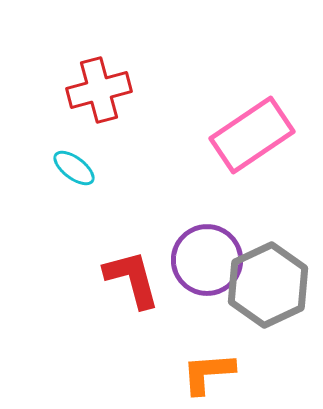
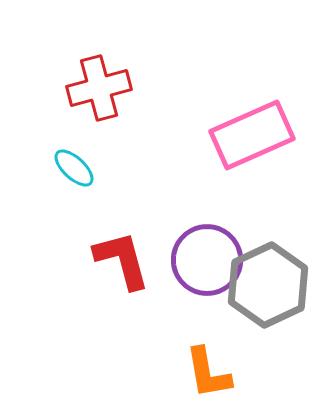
red cross: moved 2 px up
pink rectangle: rotated 10 degrees clockwise
cyan ellipse: rotated 6 degrees clockwise
red L-shape: moved 10 px left, 19 px up
orange L-shape: rotated 96 degrees counterclockwise
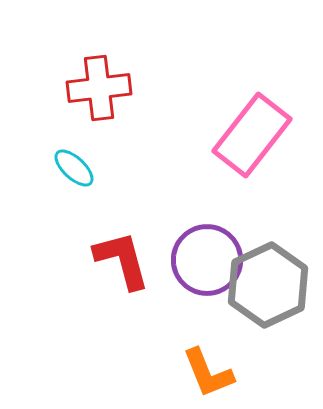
red cross: rotated 8 degrees clockwise
pink rectangle: rotated 28 degrees counterclockwise
orange L-shape: rotated 12 degrees counterclockwise
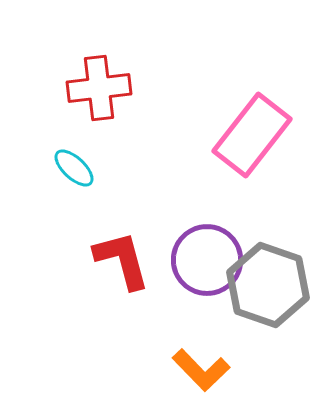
gray hexagon: rotated 16 degrees counterclockwise
orange L-shape: moved 7 px left, 3 px up; rotated 22 degrees counterclockwise
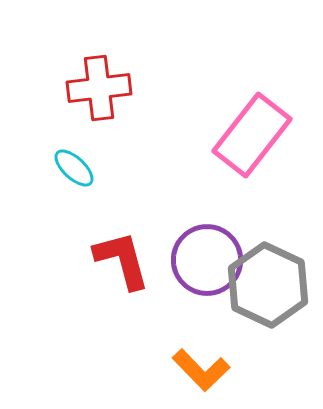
gray hexagon: rotated 6 degrees clockwise
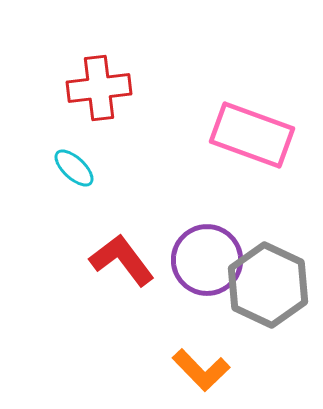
pink rectangle: rotated 72 degrees clockwise
red L-shape: rotated 22 degrees counterclockwise
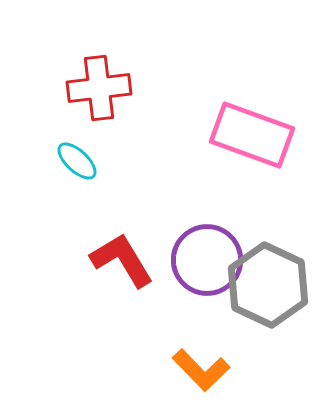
cyan ellipse: moved 3 px right, 7 px up
red L-shape: rotated 6 degrees clockwise
